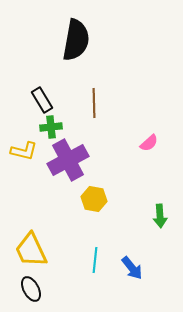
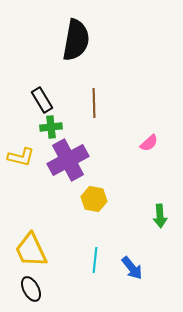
yellow L-shape: moved 3 px left, 6 px down
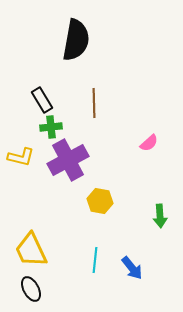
yellow hexagon: moved 6 px right, 2 px down
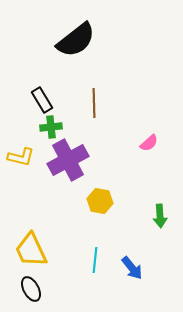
black semicircle: rotated 42 degrees clockwise
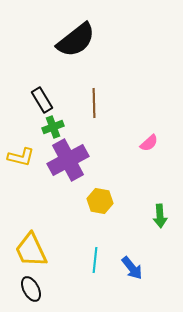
green cross: moved 2 px right; rotated 15 degrees counterclockwise
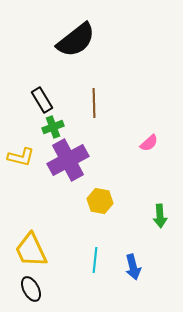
blue arrow: moved 1 px right, 1 px up; rotated 25 degrees clockwise
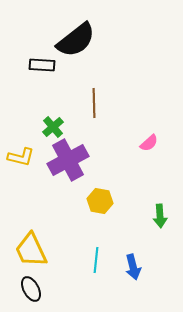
black rectangle: moved 35 px up; rotated 55 degrees counterclockwise
green cross: rotated 20 degrees counterclockwise
cyan line: moved 1 px right
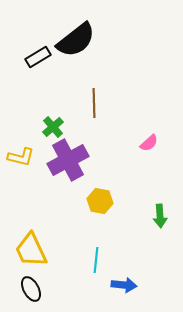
black rectangle: moved 4 px left, 8 px up; rotated 35 degrees counterclockwise
blue arrow: moved 9 px left, 18 px down; rotated 70 degrees counterclockwise
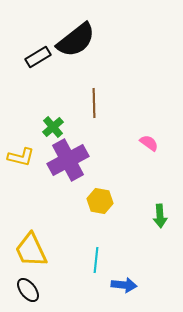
pink semicircle: rotated 102 degrees counterclockwise
black ellipse: moved 3 px left, 1 px down; rotated 10 degrees counterclockwise
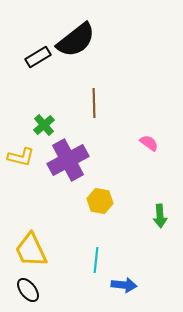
green cross: moved 9 px left, 2 px up
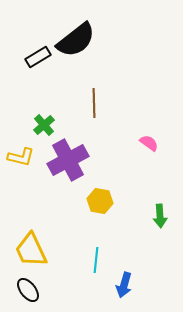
blue arrow: rotated 100 degrees clockwise
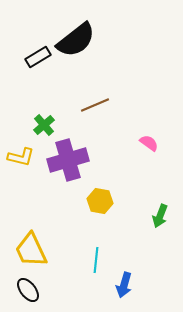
brown line: moved 1 px right, 2 px down; rotated 68 degrees clockwise
purple cross: rotated 12 degrees clockwise
green arrow: rotated 25 degrees clockwise
